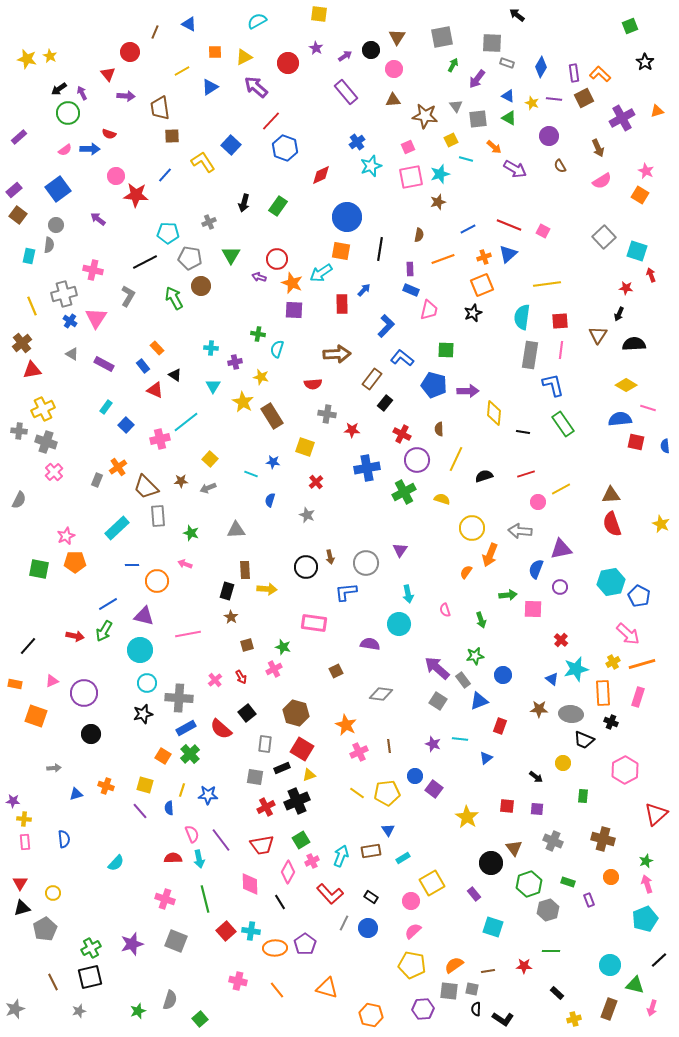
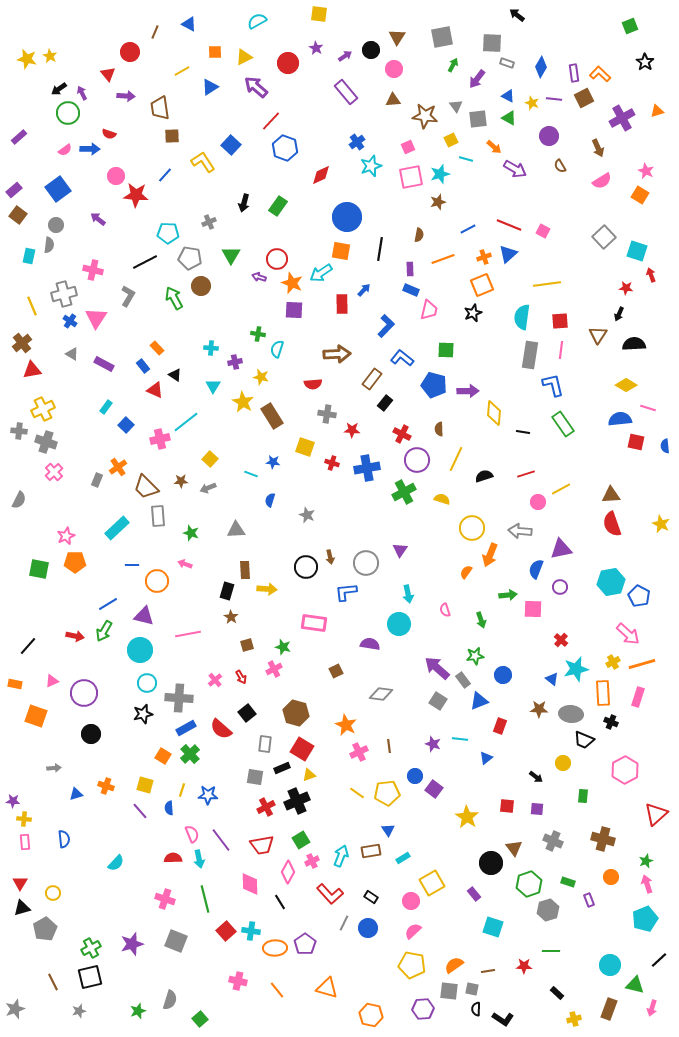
red cross at (316, 482): moved 16 px right, 19 px up; rotated 32 degrees counterclockwise
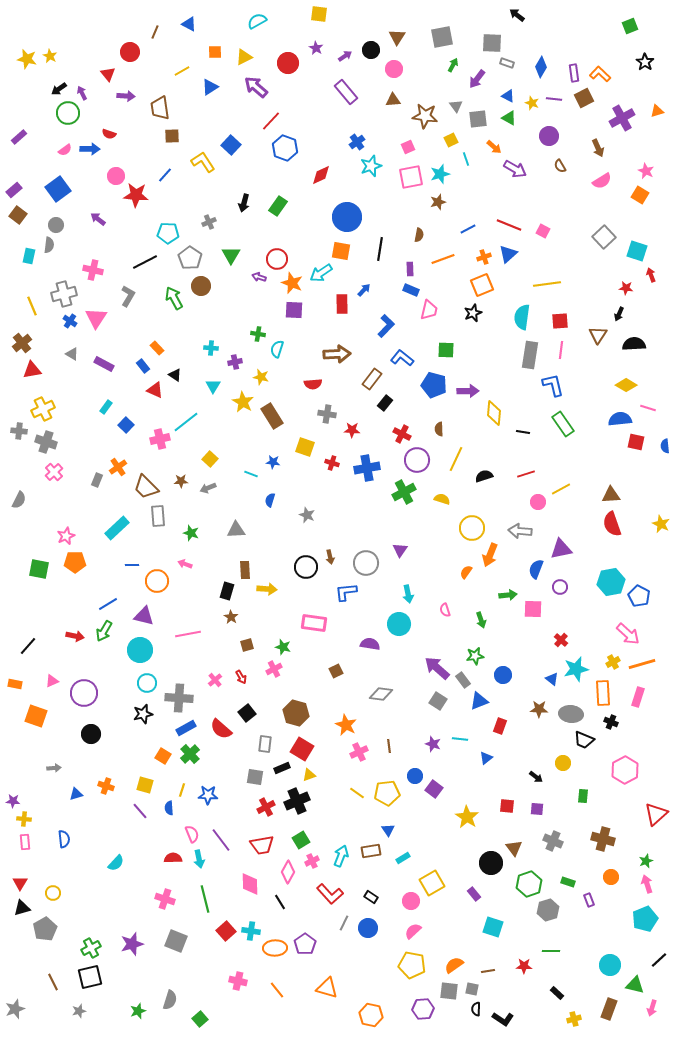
cyan line at (466, 159): rotated 56 degrees clockwise
gray pentagon at (190, 258): rotated 25 degrees clockwise
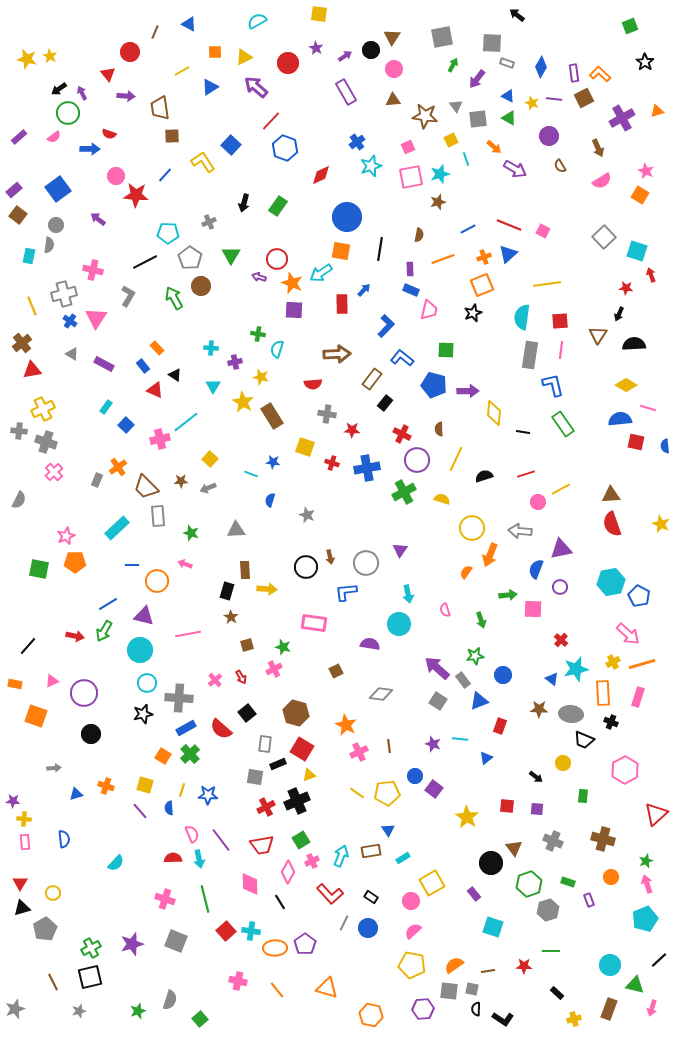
brown triangle at (397, 37): moved 5 px left
purple rectangle at (346, 92): rotated 10 degrees clockwise
pink semicircle at (65, 150): moved 11 px left, 13 px up
black rectangle at (282, 768): moved 4 px left, 4 px up
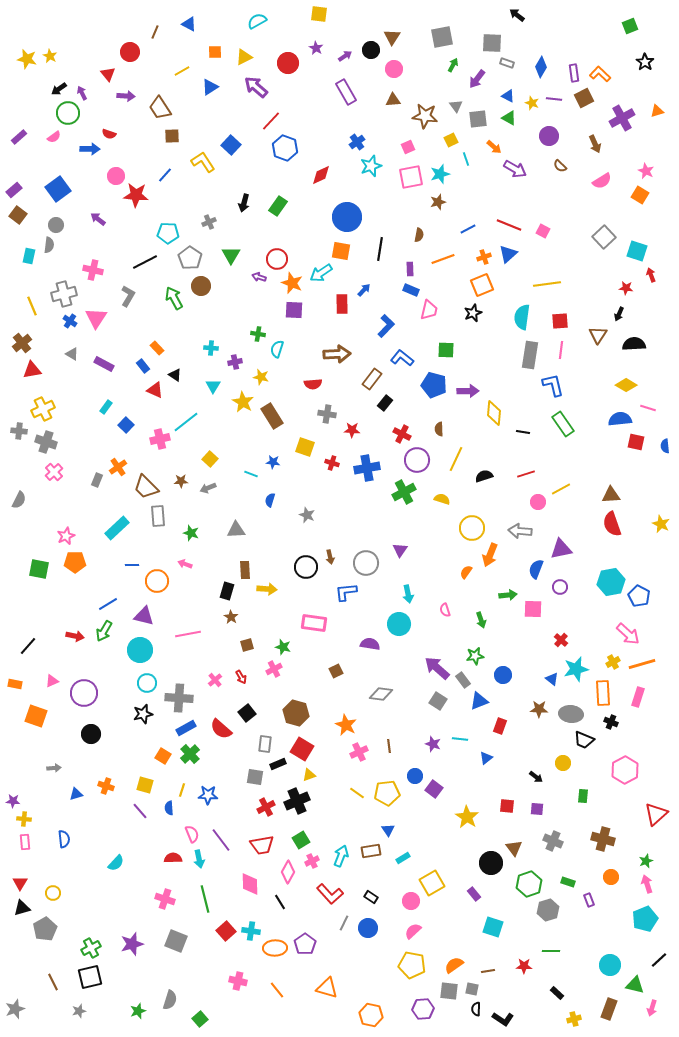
brown trapezoid at (160, 108): rotated 25 degrees counterclockwise
brown arrow at (598, 148): moved 3 px left, 4 px up
brown semicircle at (560, 166): rotated 16 degrees counterclockwise
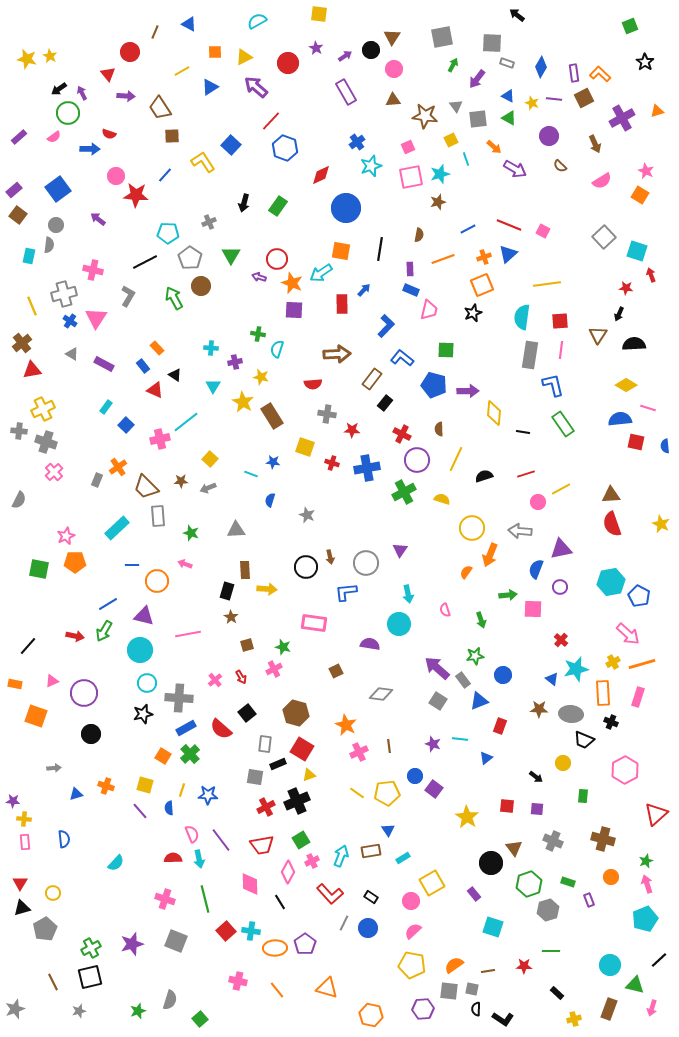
blue circle at (347, 217): moved 1 px left, 9 px up
